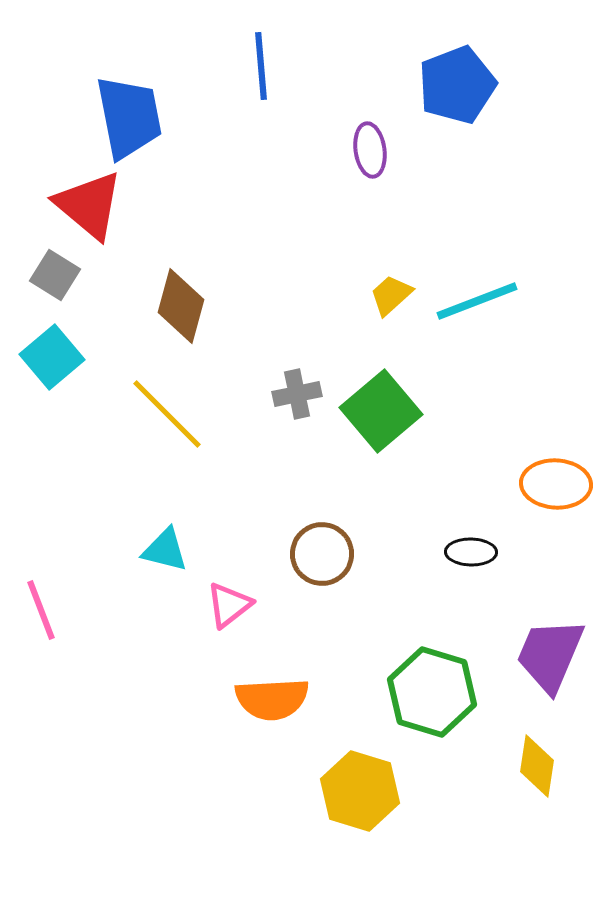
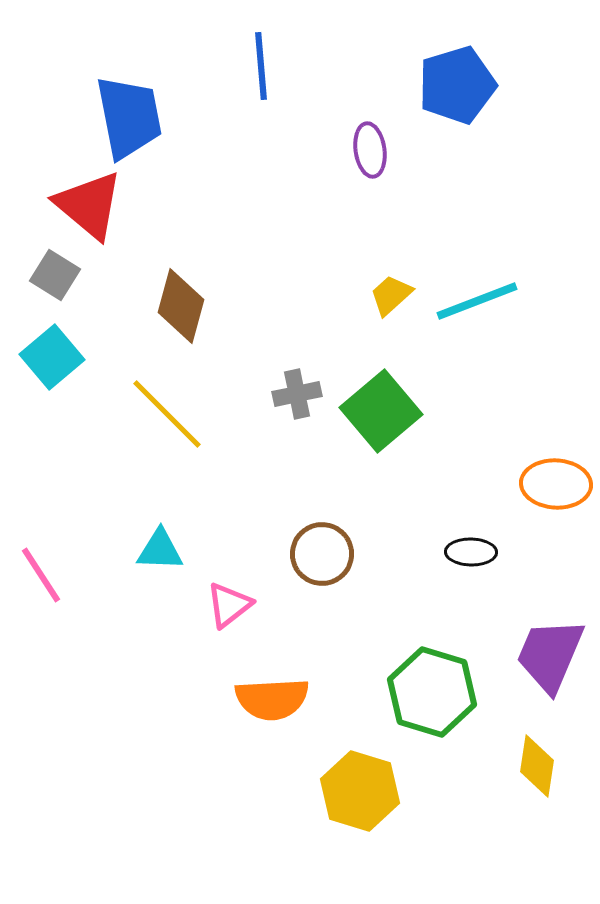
blue pentagon: rotated 4 degrees clockwise
cyan triangle: moved 5 px left; rotated 12 degrees counterclockwise
pink line: moved 35 px up; rotated 12 degrees counterclockwise
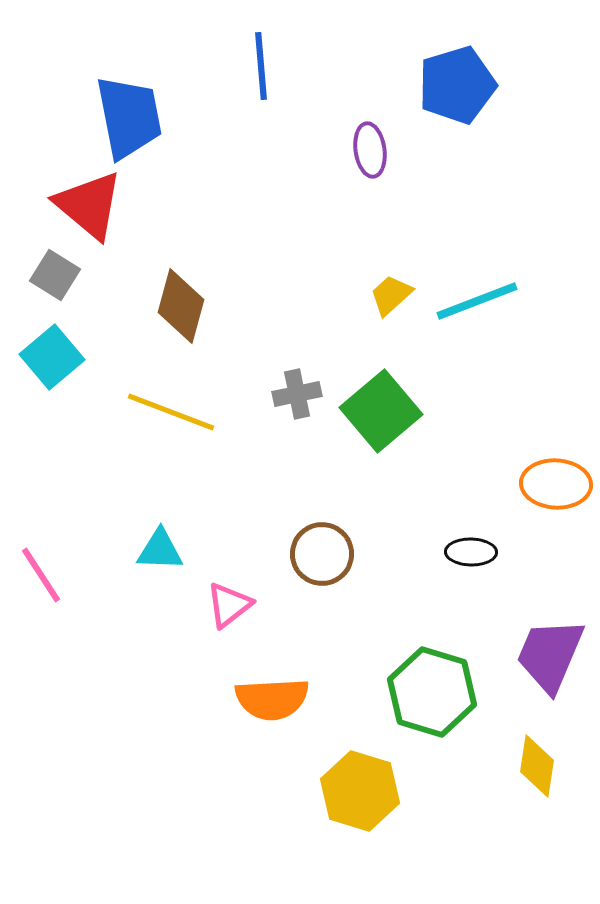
yellow line: moved 4 px right, 2 px up; rotated 24 degrees counterclockwise
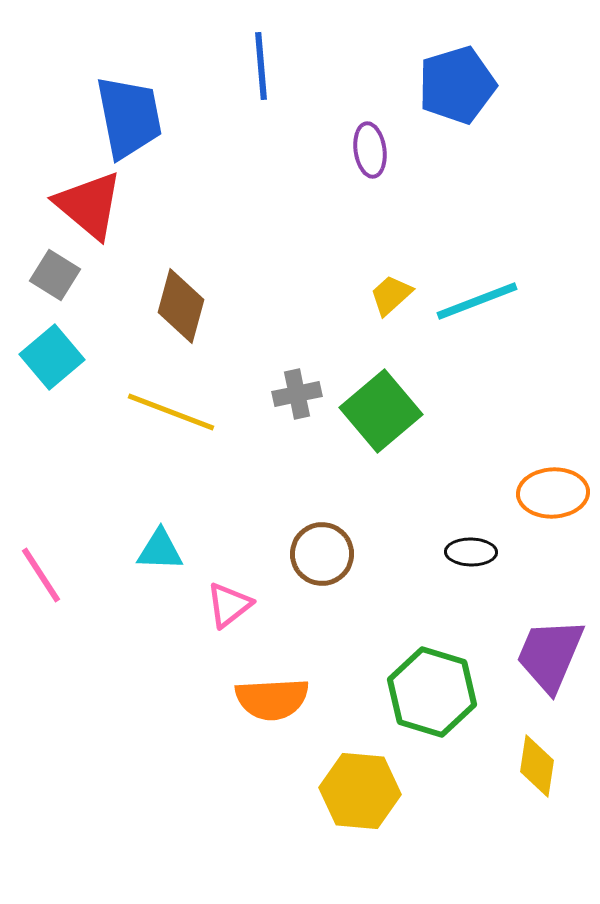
orange ellipse: moved 3 px left, 9 px down; rotated 6 degrees counterclockwise
yellow hexagon: rotated 12 degrees counterclockwise
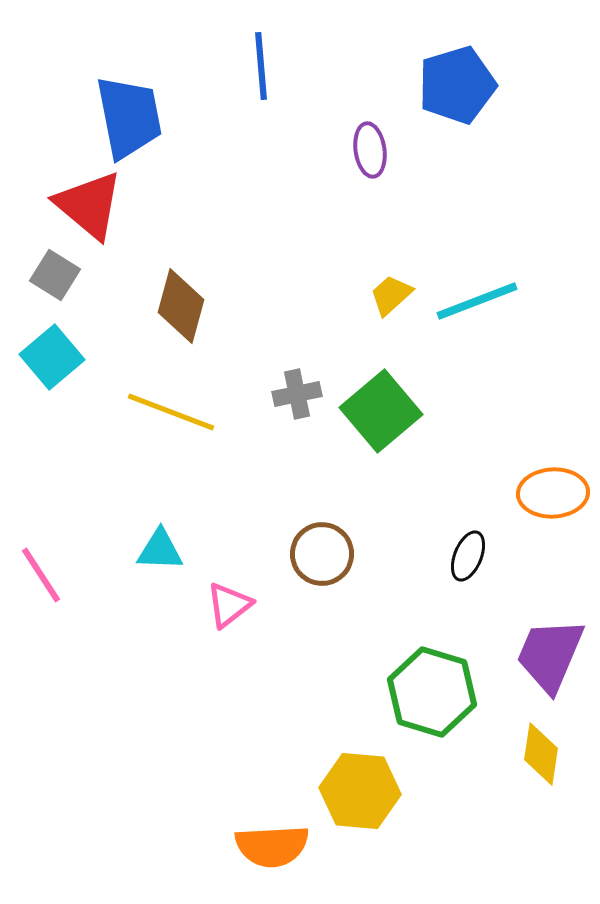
black ellipse: moved 3 px left, 4 px down; rotated 69 degrees counterclockwise
orange semicircle: moved 147 px down
yellow diamond: moved 4 px right, 12 px up
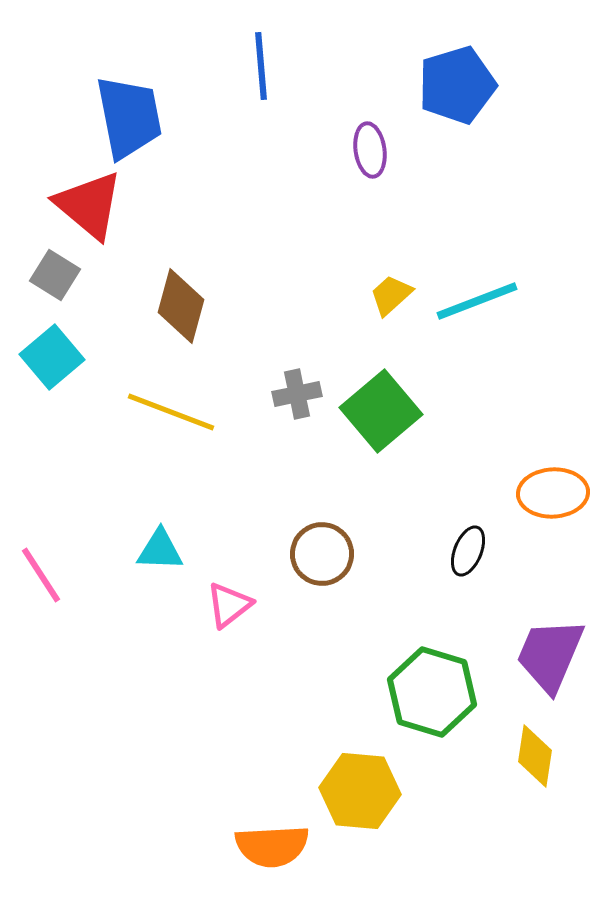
black ellipse: moved 5 px up
yellow diamond: moved 6 px left, 2 px down
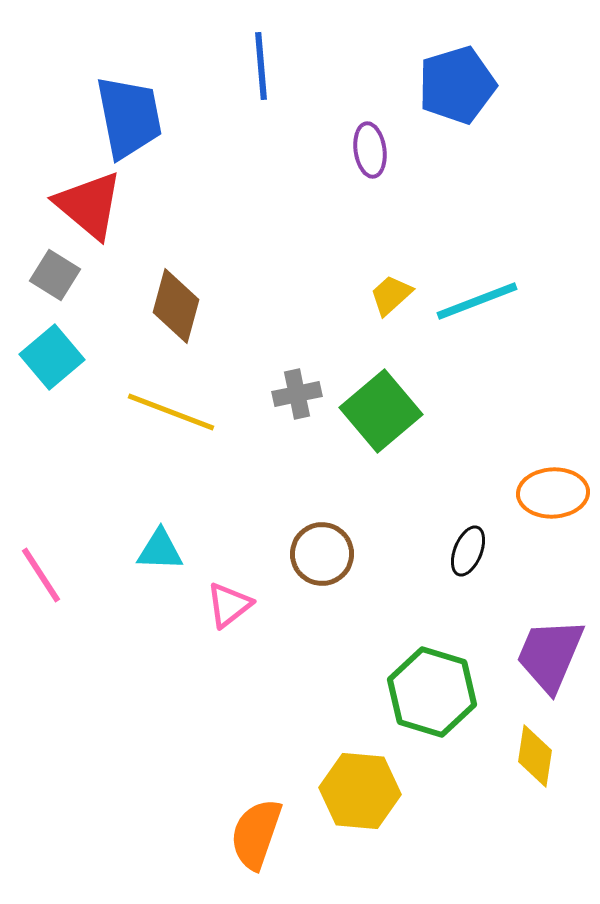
brown diamond: moved 5 px left
orange semicircle: moved 16 px left, 12 px up; rotated 112 degrees clockwise
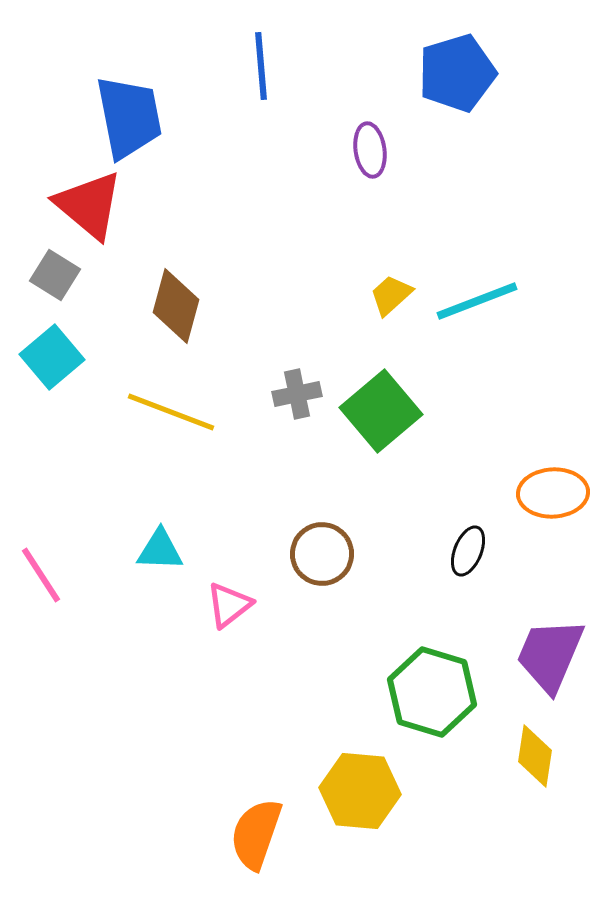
blue pentagon: moved 12 px up
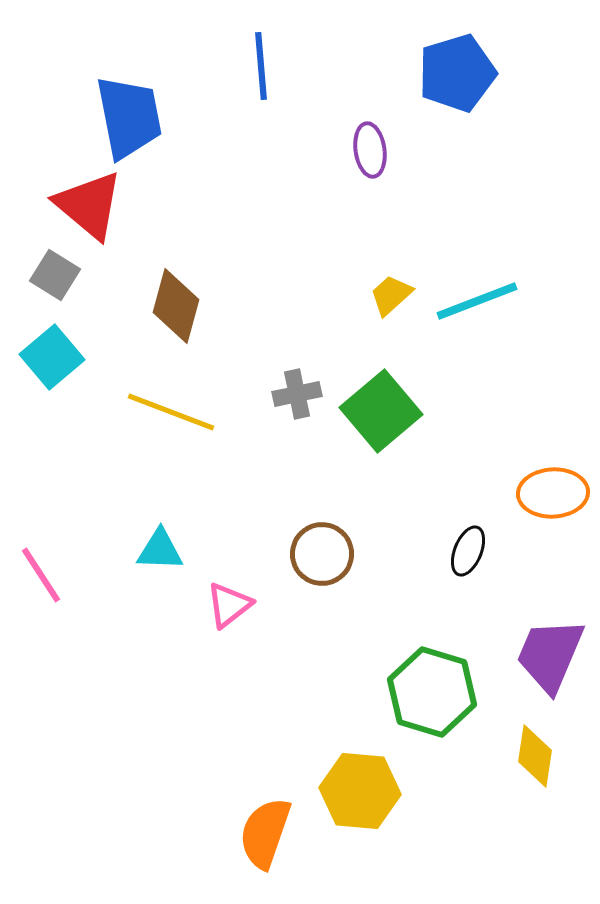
orange semicircle: moved 9 px right, 1 px up
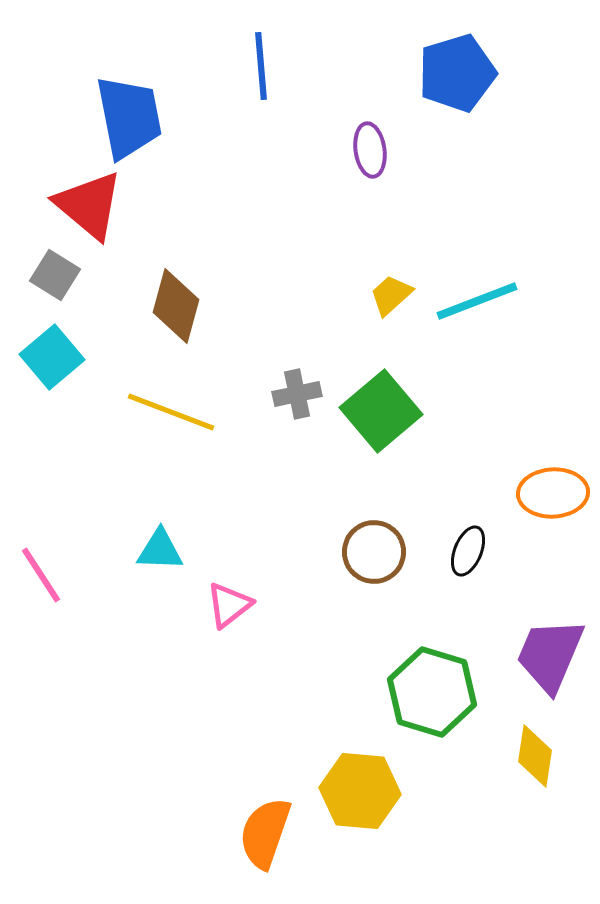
brown circle: moved 52 px right, 2 px up
